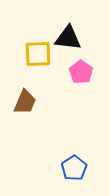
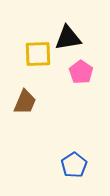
black triangle: rotated 16 degrees counterclockwise
blue pentagon: moved 3 px up
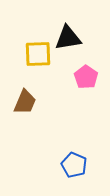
pink pentagon: moved 5 px right, 5 px down
blue pentagon: rotated 15 degrees counterclockwise
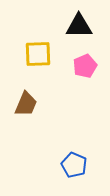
black triangle: moved 11 px right, 12 px up; rotated 8 degrees clockwise
pink pentagon: moved 1 px left, 11 px up; rotated 15 degrees clockwise
brown trapezoid: moved 1 px right, 2 px down
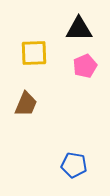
black triangle: moved 3 px down
yellow square: moved 4 px left, 1 px up
blue pentagon: rotated 15 degrees counterclockwise
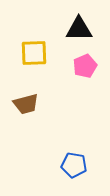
brown trapezoid: rotated 52 degrees clockwise
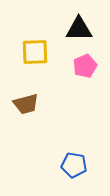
yellow square: moved 1 px right, 1 px up
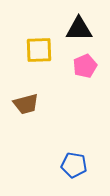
yellow square: moved 4 px right, 2 px up
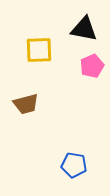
black triangle: moved 5 px right; rotated 12 degrees clockwise
pink pentagon: moved 7 px right
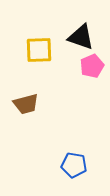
black triangle: moved 3 px left, 8 px down; rotated 8 degrees clockwise
